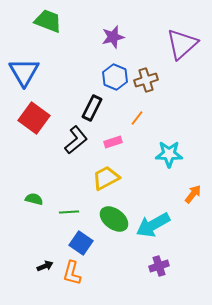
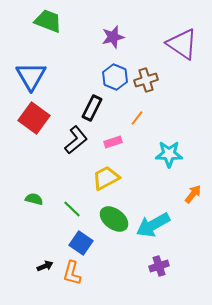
purple triangle: rotated 44 degrees counterclockwise
blue triangle: moved 7 px right, 4 px down
green line: moved 3 px right, 3 px up; rotated 48 degrees clockwise
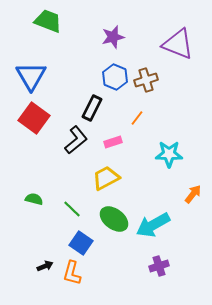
purple triangle: moved 4 px left; rotated 12 degrees counterclockwise
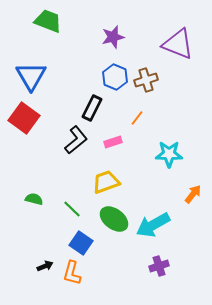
red square: moved 10 px left
yellow trapezoid: moved 4 px down; rotated 8 degrees clockwise
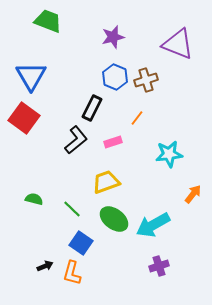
cyan star: rotated 8 degrees counterclockwise
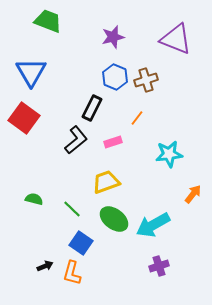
purple triangle: moved 2 px left, 5 px up
blue triangle: moved 4 px up
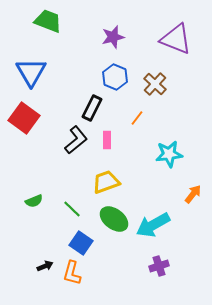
brown cross: moved 9 px right, 4 px down; rotated 30 degrees counterclockwise
pink rectangle: moved 6 px left, 2 px up; rotated 72 degrees counterclockwise
green semicircle: moved 2 px down; rotated 144 degrees clockwise
